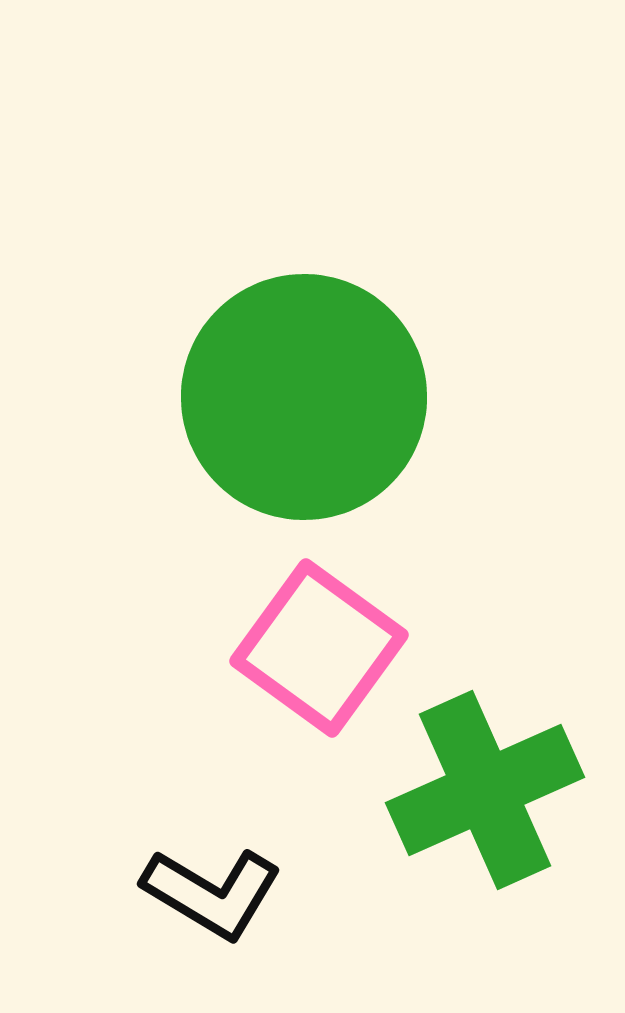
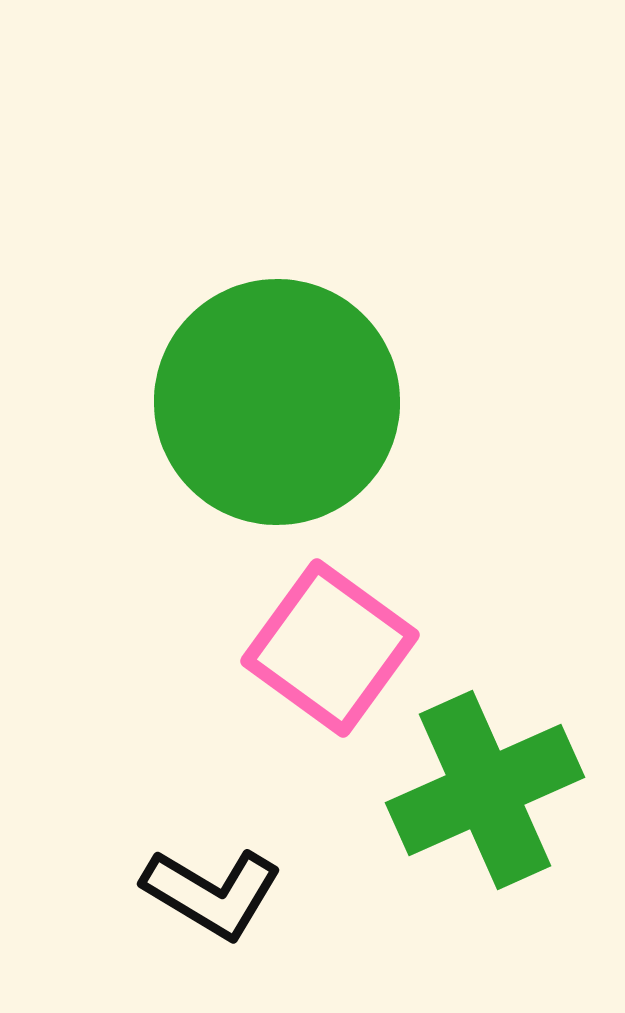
green circle: moved 27 px left, 5 px down
pink square: moved 11 px right
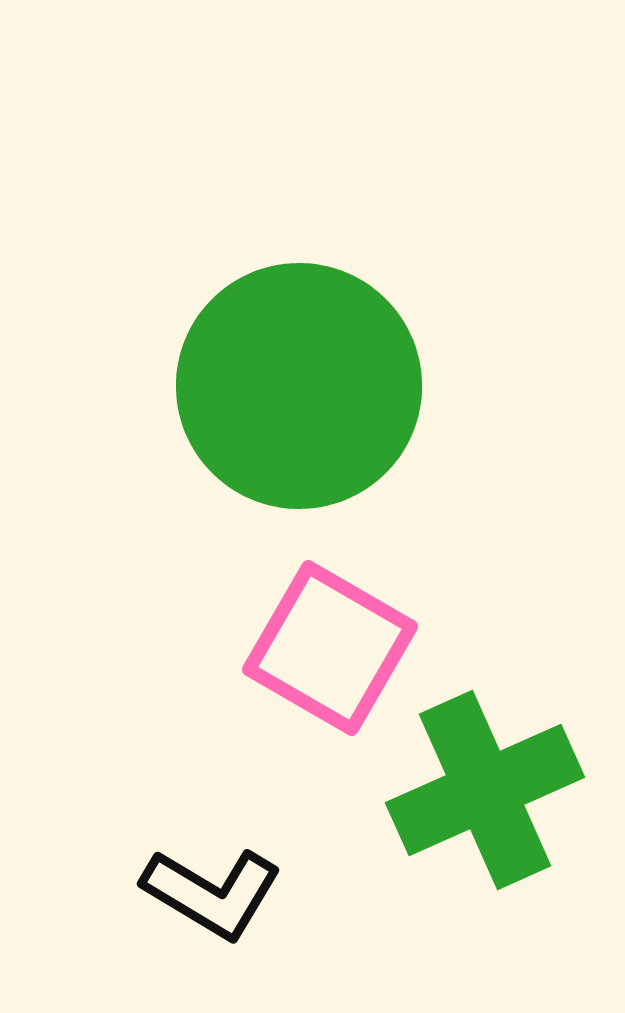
green circle: moved 22 px right, 16 px up
pink square: rotated 6 degrees counterclockwise
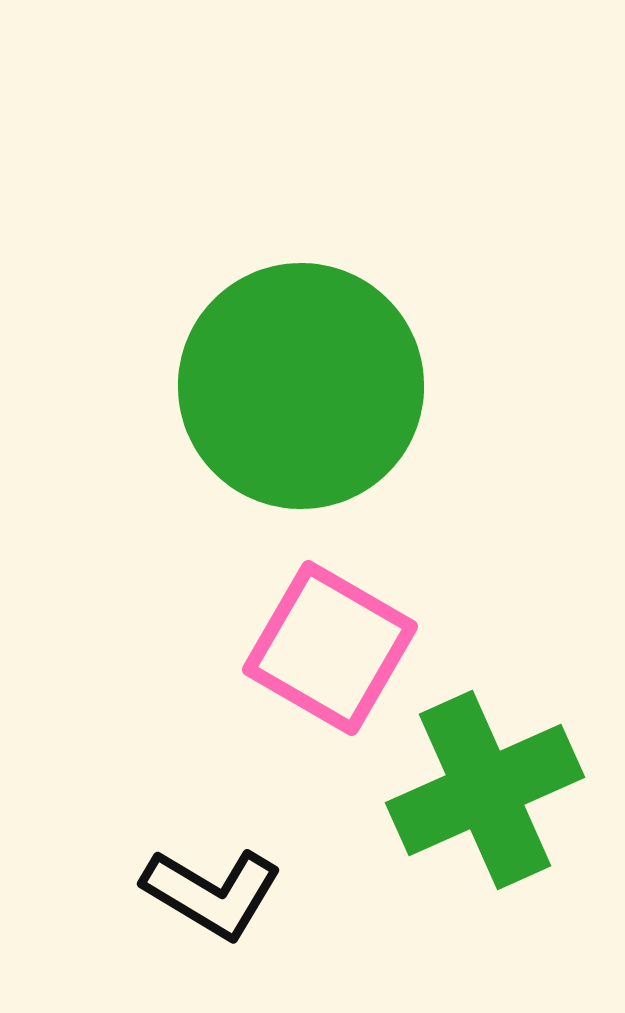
green circle: moved 2 px right
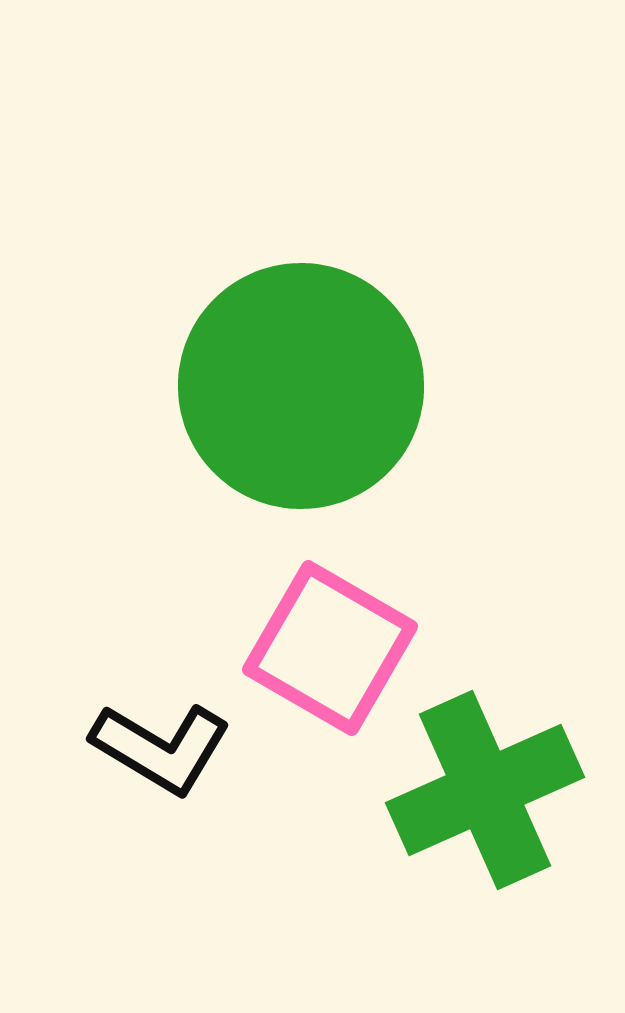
black L-shape: moved 51 px left, 145 px up
